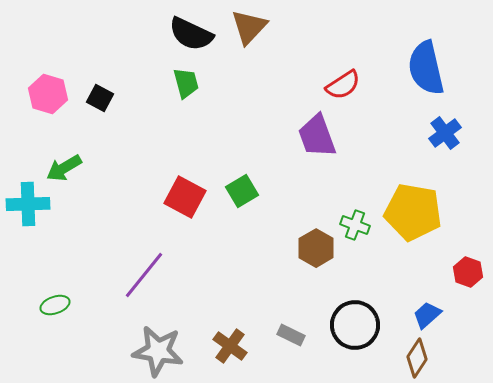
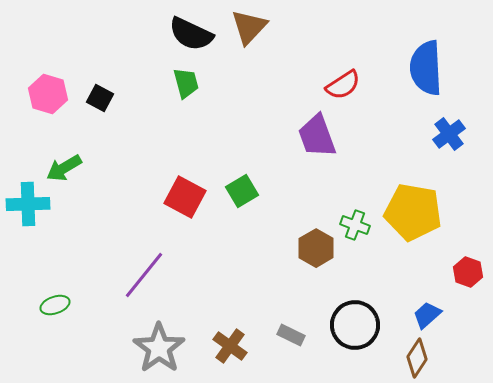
blue semicircle: rotated 10 degrees clockwise
blue cross: moved 4 px right, 1 px down
gray star: moved 1 px right, 3 px up; rotated 27 degrees clockwise
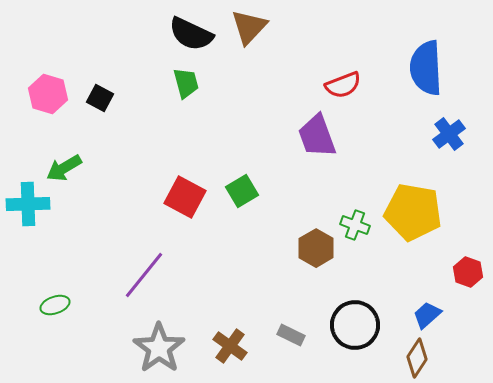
red semicircle: rotated 12 degrees clockwise
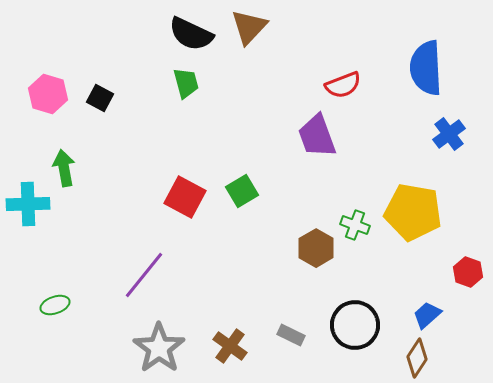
green arrow: rotated 111 degrees clockwise
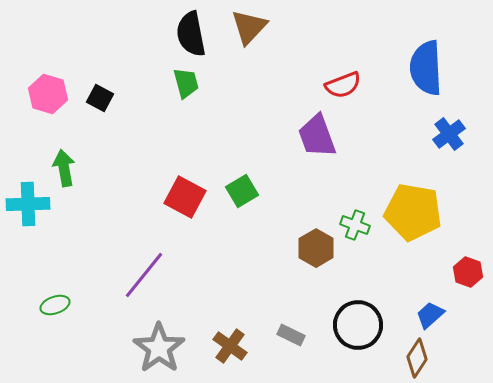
black semicircle: rotated 54 degrees clockwise
blue trapezoid: moved 3 px right
black circle: moved 3 px right
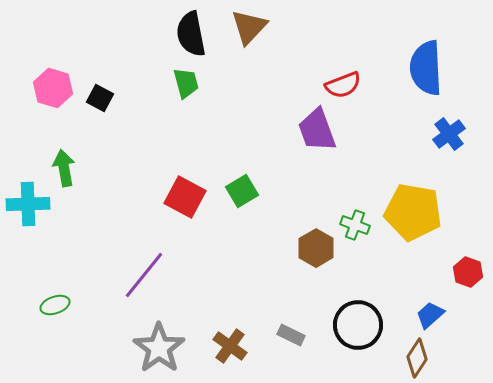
pink hexagon: moved 5 px right, 6 px up
purple trapezoid: moved 6 px up
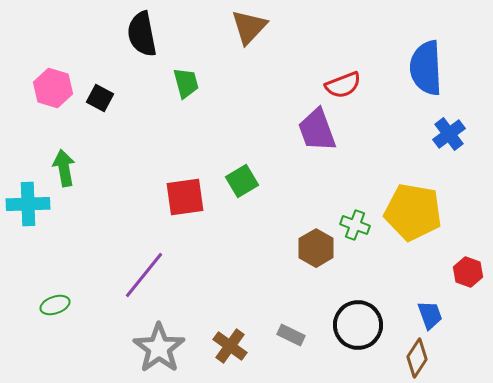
black semicircle: moved 49 px left
green square: moved 10 px up
red square: rotated 36 degrees counterclockwise
blue trapezoid: rotated 112 degrees clockwise
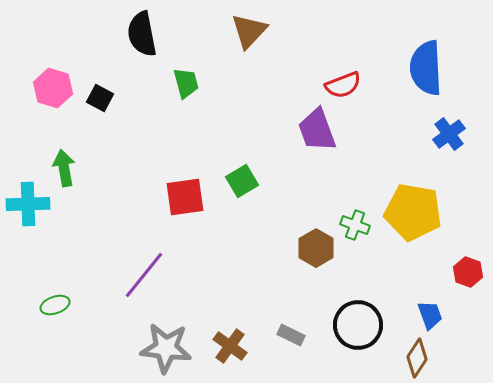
brown triangle: moved 4 px down
gray star: moved 7 px right; rotated 30 degrees counterclockwise
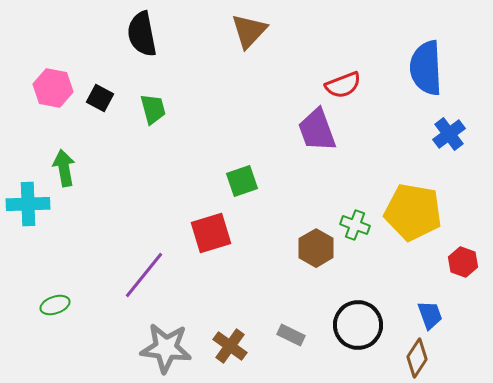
green trapezoid: moved 33 px left, 26 px down
pink hexagon: rotated 6 degrees counterclockwise
green square: rotated 12 degrees clockwise
red square: moved 26 px right, 36 px down; rotated 9 degrees counterclockwise
red hexagon: moved 5 px left, 10 px up
